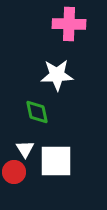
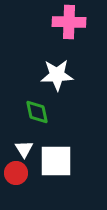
pink cross: moved 2 px up
white triangle: moved 1 px left
red circle: moved 2 px right, 1 px down
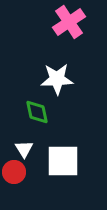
pink cross: rotated 36 degrees counterclockwise
white star: moved 4 px down
white square: moved 7 px right
red circle: moved 2 px left, 1 px up
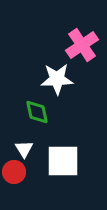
pink cross: moved 13 px right, 23 px down
